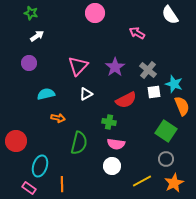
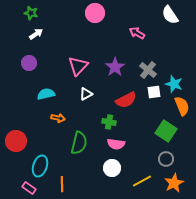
white arrow: moved 1 px left, 2 px up
white circle: moved 2 px down
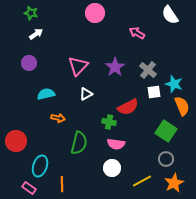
red semicircle: moved 2 px right, 7 px down
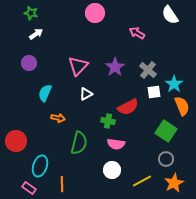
cyan star: rotated 18 degrees clockwise
cyan semicircle: moved 1 px left, 1 px up; rotated 54 degrees counterclockwise
green cross: moved 1 px left, 1 px up
white circle: moved 2 px down
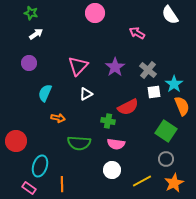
green semicircle: rotated 80 degrees clockwise
